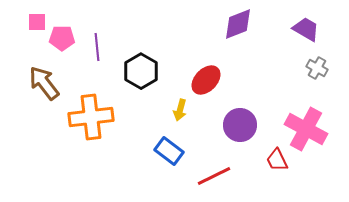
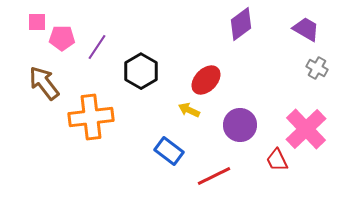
purple diamond: moved 3 px right; rotated 16 degrees counterclockwise
purple line: rotated 40 degrees clockwise
yellow arrow: moved 9 px right; rotated 100 degrees clockwise
pink cross: rotated 18 degrees clockwise
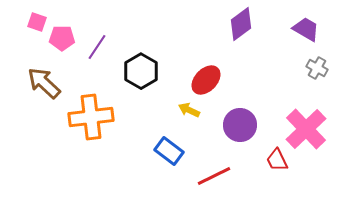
pink square: rotated 18 degrees clockwise
brown arrow: rotated 9 degrees counterclockwise
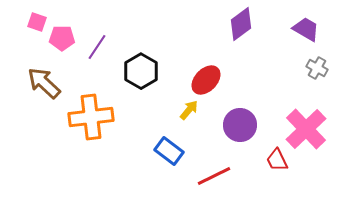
yellow arrow: rotated 105 degrees clockwise
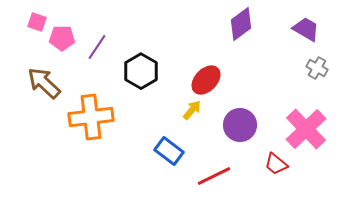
yellow arrow: moved 3 px right
red trapezoid: moved 1 px left, 4 px down; rotated 25 degrees counterclockwise
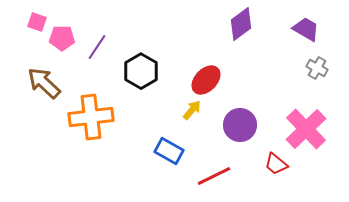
blue rectangle: rotated 8 degrees counterclockwise
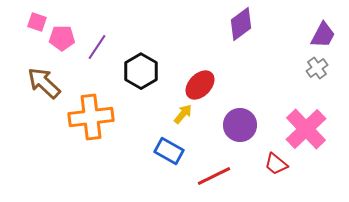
purple trapezoid: moved 17 px right, 6 px down; rotated 88 degrees clockwise
gray cross: rotated 25 degrees clockwise
red ellipse: moved 6 px left, 5 px down
yellow arrow: moved 9 px left, 4 px down
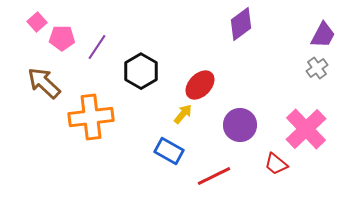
pink square: rotated 30 degrees clockwise
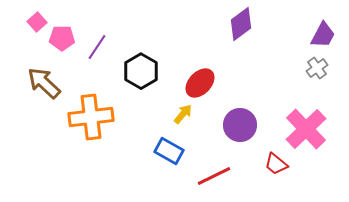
red ellipse: moved 2 px up
